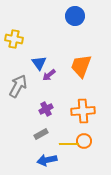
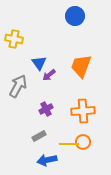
gray rectangle: moved 2 px left, 2 px down
orange circle: moved 1 px left, 1 px down
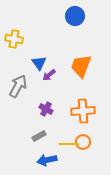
purple cross: rotated 32 degrees counterclockwise
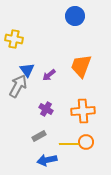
blue triangle: moved 12 px left, 7 px down
orange circle: moved 3 px right
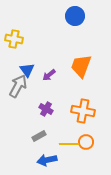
orange cross: rotated 15 degrees clockwise
